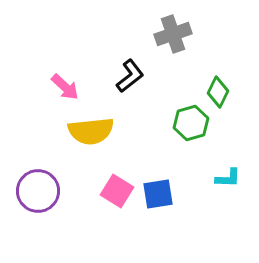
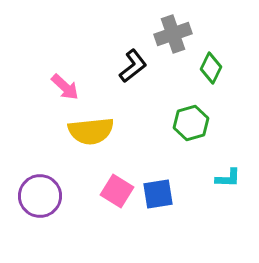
black L-shape: moved 3 px right, 10 px up
green diamond: moved 7 px left, 24 px up
purple circle: moved 2 px right, 5 px down
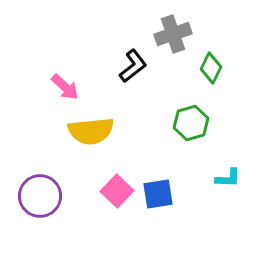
pink square: rotated 12 degrees clockwise
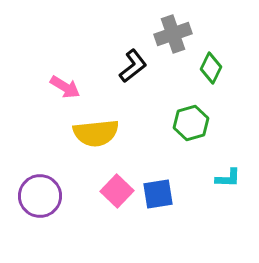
pink arrow: rotated 12 degrees counterclockwise
yellow semicircle: moved 5 px right, 2 px down
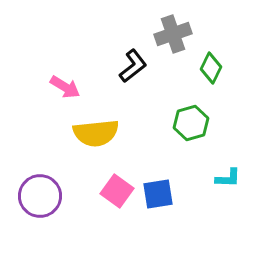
pink square: rotated 8 degrees counterclockwise
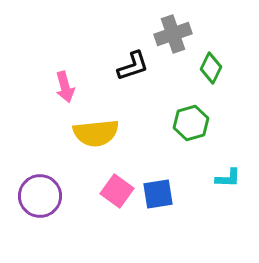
black L-shape: rotated 20 degrees clockwise
pink arrow: rotated 44 degrees clockwise
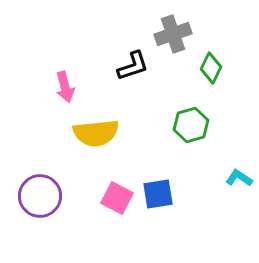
green hexagon: moved 2 px down
cyan L-shape: moved 11 px right; rotated 148 degrees counterclockwise
pink square: moved 7 px down; rotated 8 degrees counterclockwise
